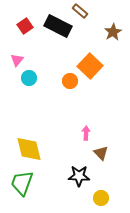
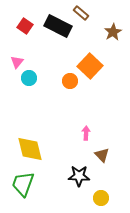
brown rectangle: moved 1 px right, 2 px down
red square: rotated 21 degrees counterclockwise
pink triangle: moved 2 px down
yellow diamond: moved 1 px right
brown triangle: moved 1 px right, 2 px down
green trapezoid: moved 1 px right, 1 px down
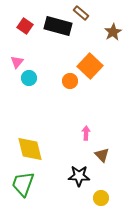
black rectangle: rotated 12 degrees counterclockwise
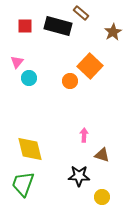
red square: rotated 35 degrees counterclockwise
pink arrow: moved 2 px left, 2 px down
brown triangle: rotated 28 degrees counterclockwise
yellow circle: moved 1 px right, 1 px up
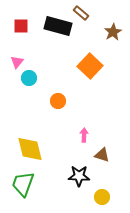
red square: moved 4 px left
orange circle: moved 12 px left, 20 px down
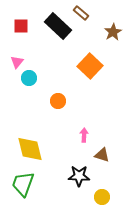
black rectangle: rotated 28 degrees clockwise
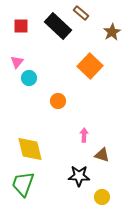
brown star: moved 1 px left
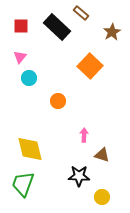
black rectangle: moved 1 px left, 1 px down
pink triangle: moved 3 px right, 5 px up
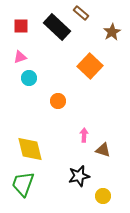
pink triangle: rotated 32 degrees clockwise
brown triangle: moved 1 px right, 5 px up
black star: rotated 15 degrees counterclockwise
yellow circle: moved 1 px right, 1 px up
